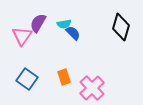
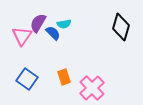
blue semicircle: moved 20 px left
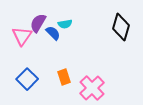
cyan semicircle: moved 1 px right
blue square: rotated 10 degrees clockwise
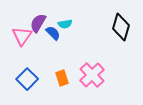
orange rectangle: moved 2 px left, 1 px down
pink cross: moved 13 px up
